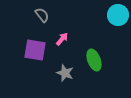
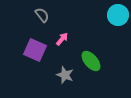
purple square: rotated 15 degrees clockwise
green ellipse: moved 3 px left, 1 px down; rotated 20 degrees counterclockwise
gray star: moved 2 px down
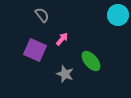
gray star: moved 1 px up
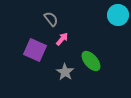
gray semicircle: moved 9 px right, 4 px down
gray star: moved 2 px up; rotated 12 degrees clockwise
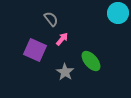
cyan circle: moved 2 px up
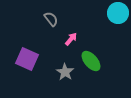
pink arrow: moved 9 px right
purple square: moved 8 px left, 9 px down
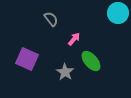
pink arrow: moved 3 px right
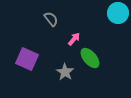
green ellipse: moved 1 px left, 3 px up
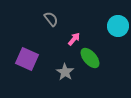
cyan circle: moved 13 px down
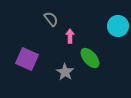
pink arrow: moved 4 px left, 3 px up; rotated 40 degrees counterclockwise
